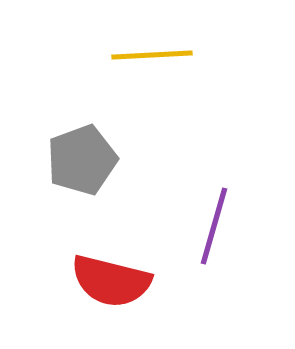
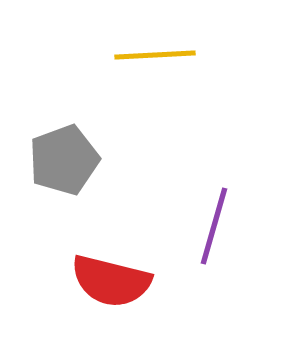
yellow line: moved 3 px right
gray pentagon: moved 18 px left
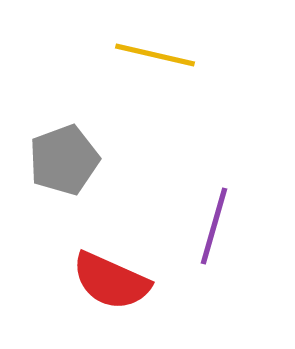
yellow line: rotated 16 degrees clockwise
red semicircle: rotated 10 degrees clockwise
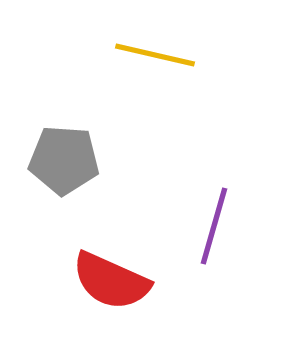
gray pentagon: rotated 24 degrees clockwise
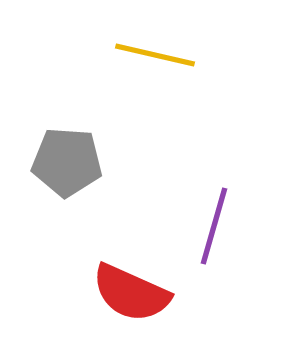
gray pentagon: moved 3 px right, 2 px down
red semicircle: moved 20 px right, 12 px down
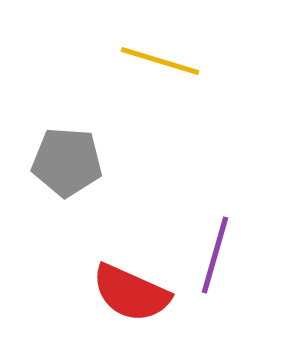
yellow line: moved 5 px right, 6 px down; rotated 4 degrees clockwise
purple line: moved 1 px right, 29 px down
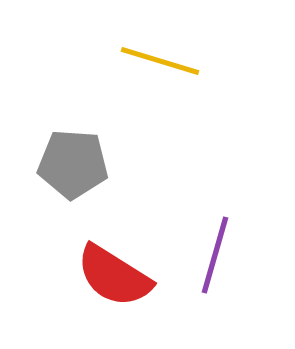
gray pentagon: moved 6 px right, 2 px down
red semicircle: moved 17 px left, 17 px up; rotated 8 degrees clockwise
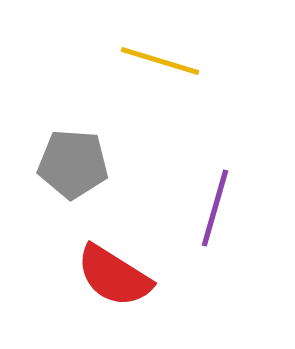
purple line: moved 47 px up
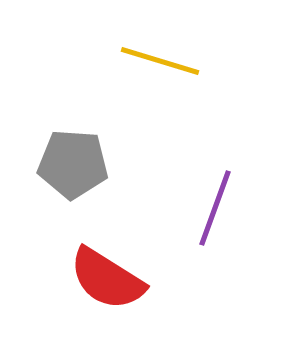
purple line: rotated 4 degrees clockwise
red semicircle: moved 7 px left, 3 px down
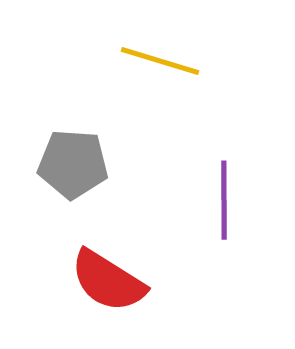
purple line: moved 9 px right, 8 px up; rotated 20 degrees counterclockwise
red semicircle: moved 1 px right, 2 px down
